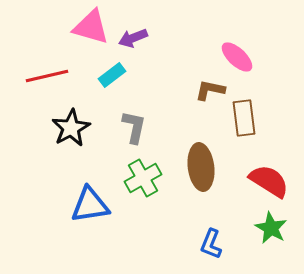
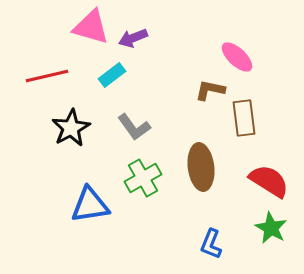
gray L-shape: rotated 132 degrees clockwise
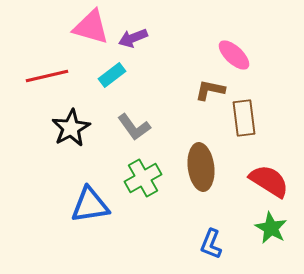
pink ellipse: moved 3 px left, 2 px up
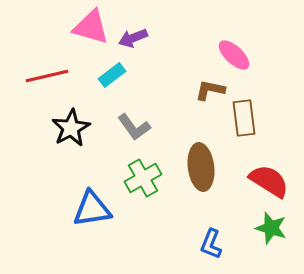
blue triangle: moved 2 px right, 4 px down
green star: rotated 12 degrees counterclockwise
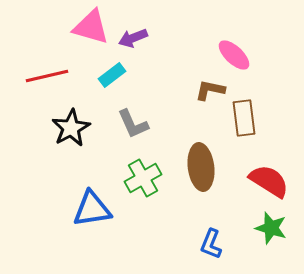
gray L-shape: moved 1 px left, 3 px up; rotated 12 degrees clockwise
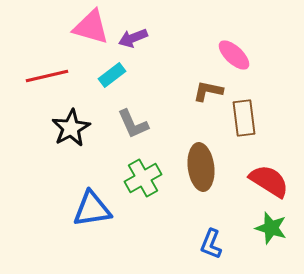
brown L-shape: moved 2 px left, 1 px down
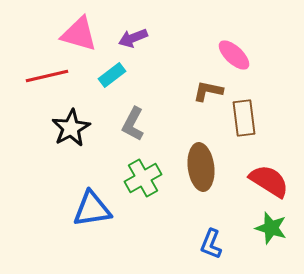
pink triangle: moved 12 px left, 7 px down
gray L-shape: rotated 52 degrees clockwise
